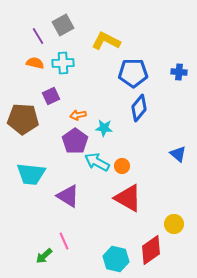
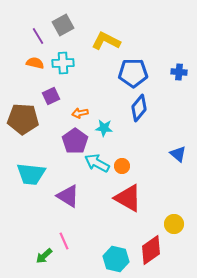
orange arrow: moved 2 px right, 2 px up
cyan arrow: moved 1 px down
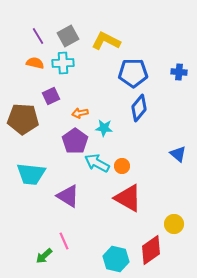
gray square: moved 5 px right, 11 px down
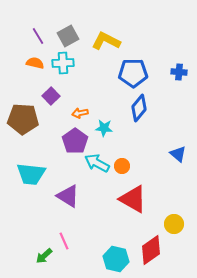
purple square: rotated 18 degrees counterclockwise
red triangle: moved 5 px right, 1 px down
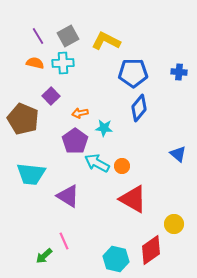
brown pentagon: rotated 20 degrees clockwise
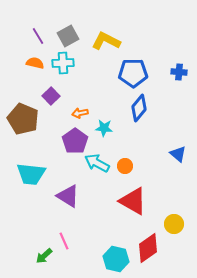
orange circle: moved 3 px right
red triangle: moved 2 px down
red diamond: moved 3 px left, 2 px up
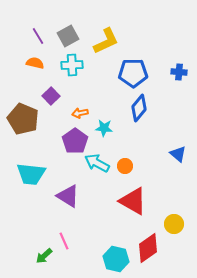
yellow L-shape: rotated 128 degrees clockwise
cyan cross: moved 9 px right, 2 px down
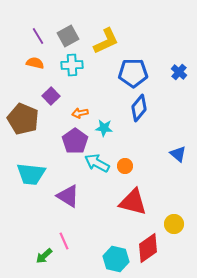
blue cross: rotated 35 degrees clockwise
red triangle: moved 1 px down; rotated 16 degrees counterclockwise
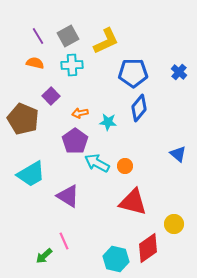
cyan star: moved 4 px right, 6 px up
cyan trapezoid: rotated 36 degrees counterclockwise
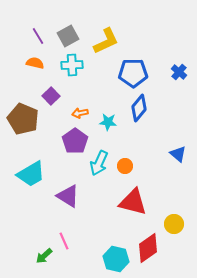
cyan arrow: moved 2 px right; rotated 95 degrees counterclockwise
